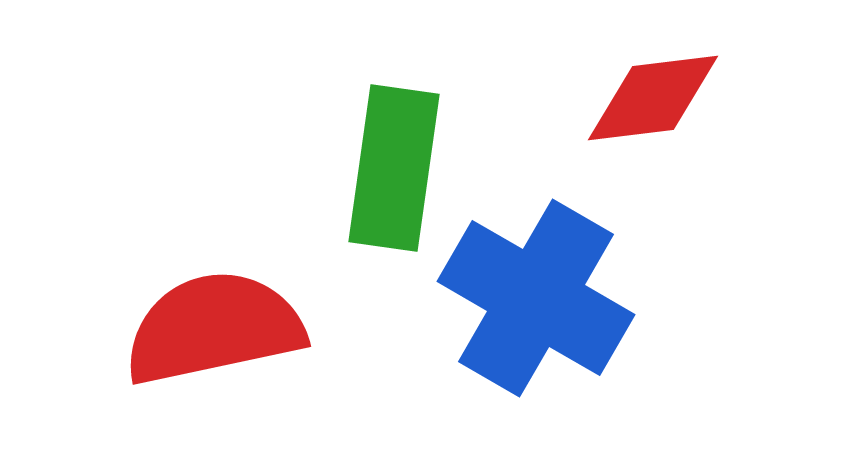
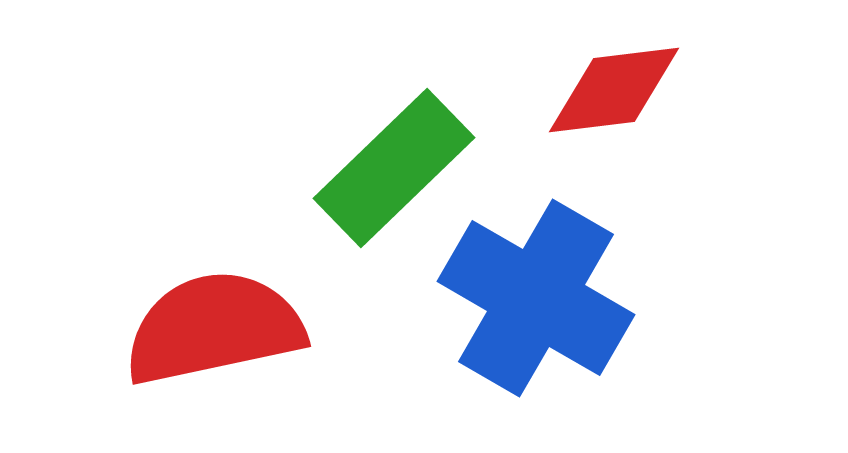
red diamond: moved 39 px left, 8 px up
green rectangle: rotated 38 degrees clockwise
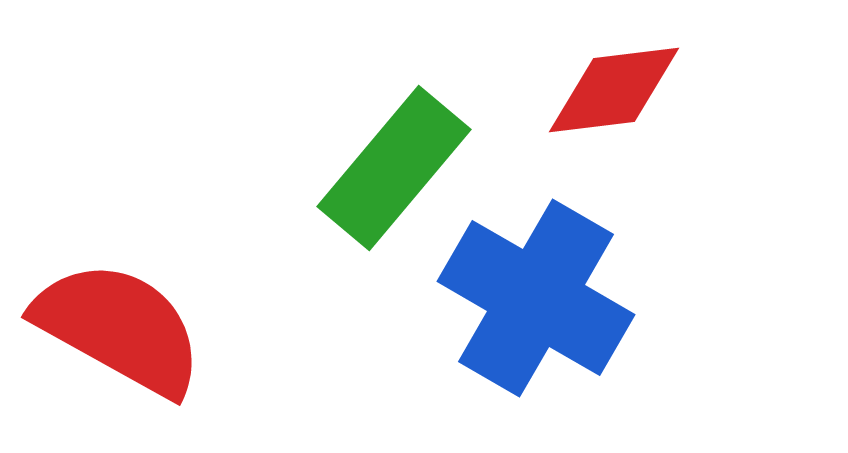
green rectangle: rotated 6 degrees counterclockwise
red semicircle: moved 95 px left; rotated 41 degrees clockwise
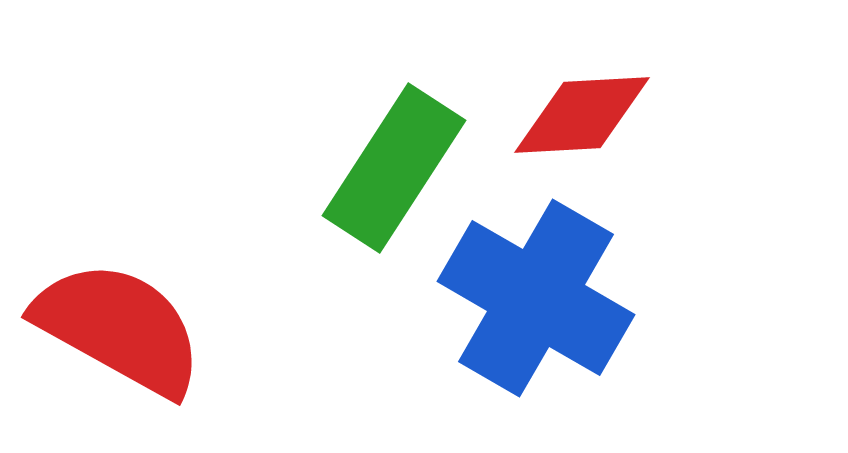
red diamond: moved 32 px left, 25 px down; rotated 4 degrees clockwise
green rectangle: rotated 7 degrees counterclockwise
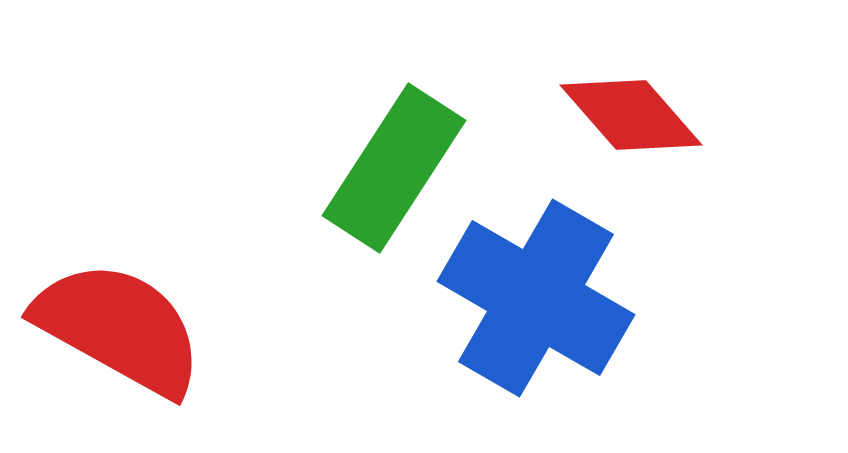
red diamond: moved 49 px right; rotated 52 degrees clockwise
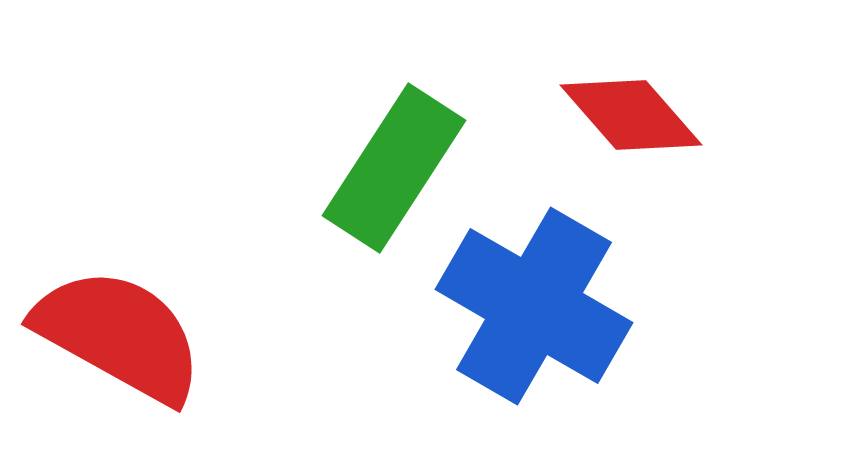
blue cross: moved 2 px left, 8 px down
red semicircle: moved 7 px down
